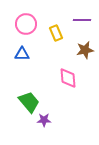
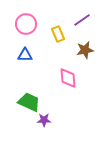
purple line: rotated 36 degrees counterclockwise
yellow rectangle: moved 2 px right, 1 px down
blue triangle: moved 3 px right, 1 px down
green trapezoid: rotated 25 degrees counterclockwise
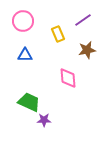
purple line: moved 1 px right
pink circle: moved 3 px left, 3 px up
brown star: moved 2 px right
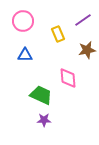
green trapezoid: moved 12 px right, 7 px up
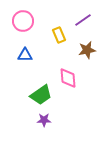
yellow rectangle: moved 1 px right, 1 px down
green trapezoid: rotated 120 degrees clockwise
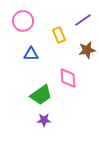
blue triangle: moved 6 px right, 1 px up
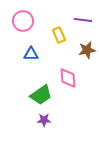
purple line: rotated 42 degrees clockwise
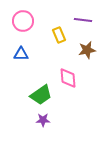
blue triangle: moved 10 px left
purple star: moved 1 px left
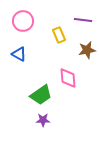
blue triangle: moved 2 px left; rotated 28 degrees clockwise
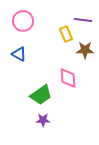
yellow rectangle: moved 7 px right, 1 px up
brown star: moved 2 px left; rotated 12 degrees clockwise
